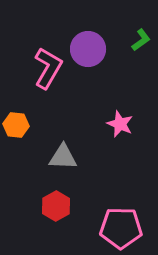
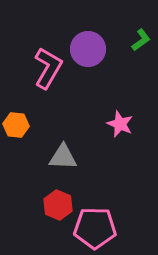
red hexagon: moved 2 px right, 1 px up; rotated 8 degrees counterclockwise
pink pentagon: moved 26 px left
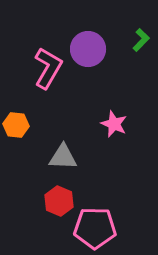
green L-shape: rotated 10 degrees counterclockwise
pink star: moved 6 px left
red hexagon: moved 1 px right, 4 px up
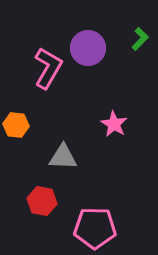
green L-shape: moved 1 px left, 1 px up
purple circle: moved 1 px up
pink star: rotated 8 degrees clockwise
red hexagon: moved 17 px left; rotated 12 degrees counterclockwise
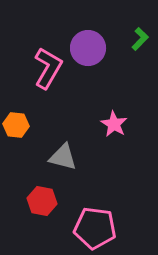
gray triangle: rotated 12 degrees clockwise
pink pentagon: rotated 6 degrees clockwise
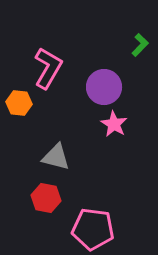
green L-shape: moved 6 px down
purple circle: moved 16 px right, 39 px down
orange hexagon: moved 3 px right, 22 px up
gray triangle: moved 7 px left
red hexagon: moved 4 px right, 3 px up
pink pentagon: moved 2 px left, 1 px down
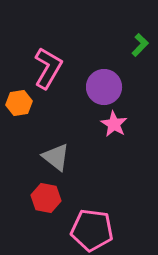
orange hexagon: rotated 15 degrees counterclockwise
gray triangle: rotated 24 degrees clockwise
pink pentagon: moved 1 px left, 1 px down
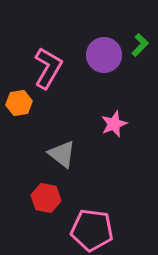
purple circle: moved 32 px up
pink star: rotated 20 degrees clockwise
gray triangle: moved 6 px right, 3 px up
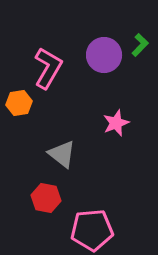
pink star: moved 2 px right, 1 px up
pink pentagon: rotated 12 degrees counterclockwise
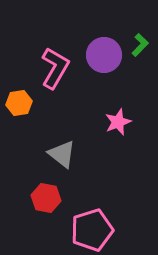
pink L-shape: moved 7 px right
pink star: moved 2 px right, 1 px up
pink pentagon: rotated 12 degrees counterclockwise
